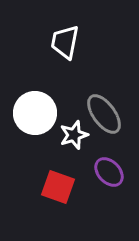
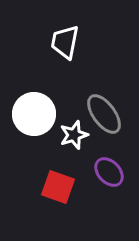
white circle: moved 1 px left, 1 px down
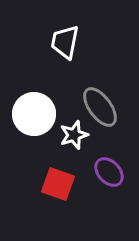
gray ellipse: moved 4 px left, 7 px up
red square: moved 3 px up
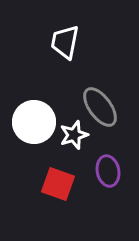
white circle: moved 8 px down
purple ellipse: moved 1 px left, 1 px up; rotated 32 degrees clockwise
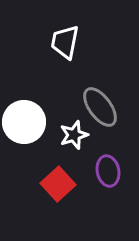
white circle: moved 10 px left
red square: rotated 28 degrees clockwise
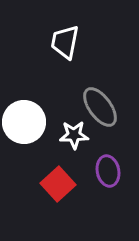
white star: rotated 16 degrees clockwise
